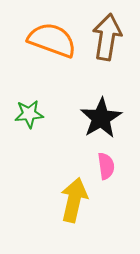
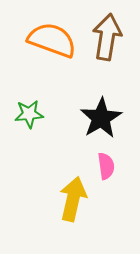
yellow arrow: moved 1 px left, 1 px up
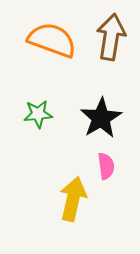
brown arrow: moved 4 px right
green star: moved 9 px right
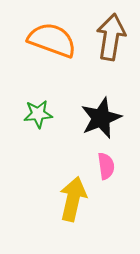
black star: rotated 9 degrees clockwise
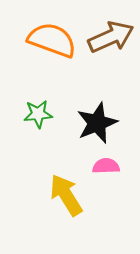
brown arrow: rotated 57 degrees clockwise
black star: moved 4 px left, 5 px down
pink semicircle: rotated 84 degrees counterclockwise
yellow arrow: moved 7 px left, 4 px up; rotated 45 degrees counterclockwise
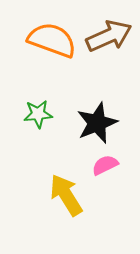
brown arrow: moved 2 px left, 1 px up
pink semicircle: moved 1 px left, 1 px up; rotated 24 degrees counterclockwise
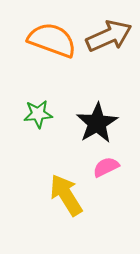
black star: rotated 9 degrees counterclockwise
pink semicircle: moved 1 px right, 2 px down
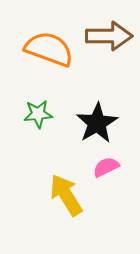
brown arrow: rotated 24 degrees clockwise
orange semicircle: moved 3 px left, 9 px down
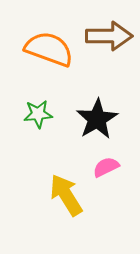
black star: moved 4 px up
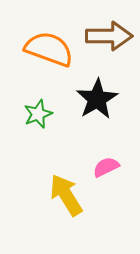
green star: rotated 16 degrees counterclockwise
black star: moved 20 px up
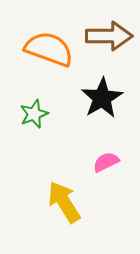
black star: moved 5 px right, 1 px up
green star: moved 4 px left
pink semicircle: moved 5 px up
yellow arrow: moved 2 px left, 7 px down
